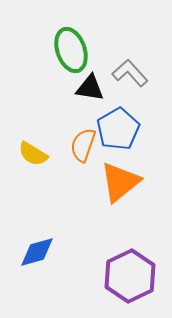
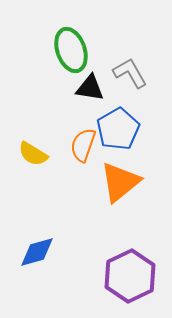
gray L-shape: rotated 12 degrees clockwise
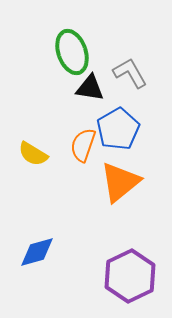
green ellipse: moved 1 px right, 2 px down
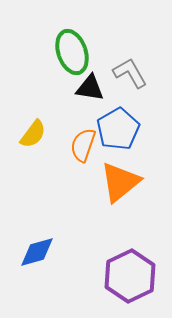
yellow semicircle: moved 20 px up; rotated 84 degrees counterclockwise
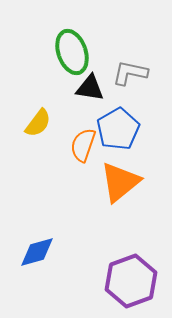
gray L-shape: rotated 48 degrees counterclockwise
yellow semicircle: moved 5 px right, 11 px up
purple hexagon: moved 1 px right, 5 px down; rotated 6 degrees clockwise
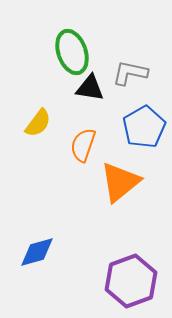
blue pentagon: moved 26 px right, 2 px up
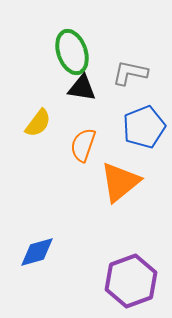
black triangle: moved 8 px left
blue pentagon: rotated 9 degrees clockwise
